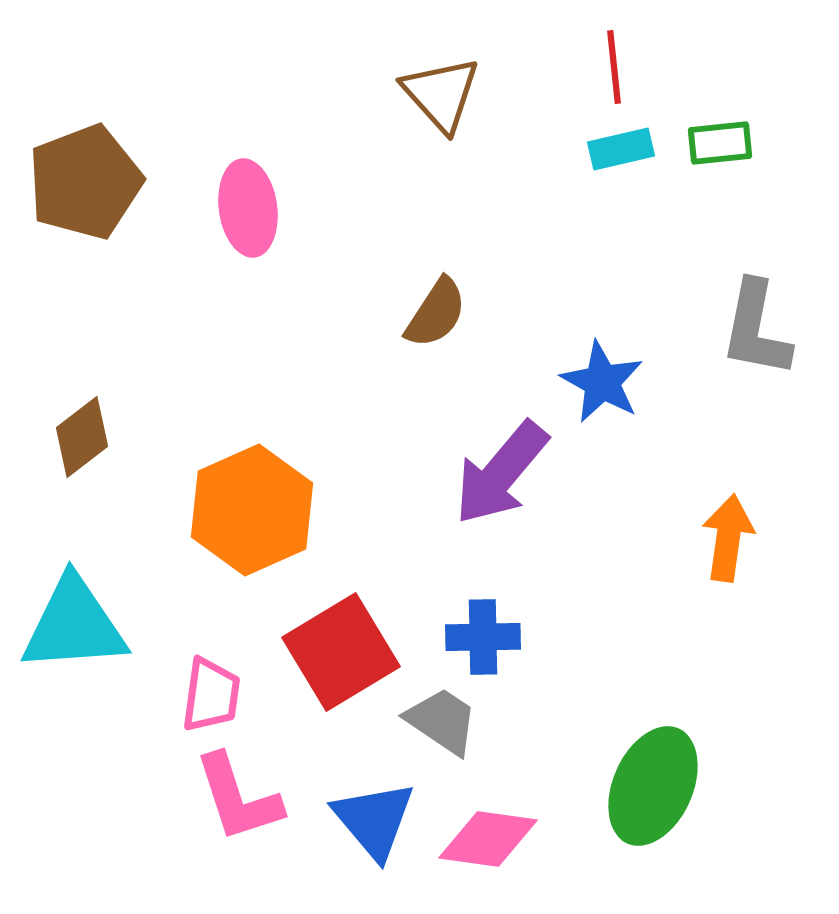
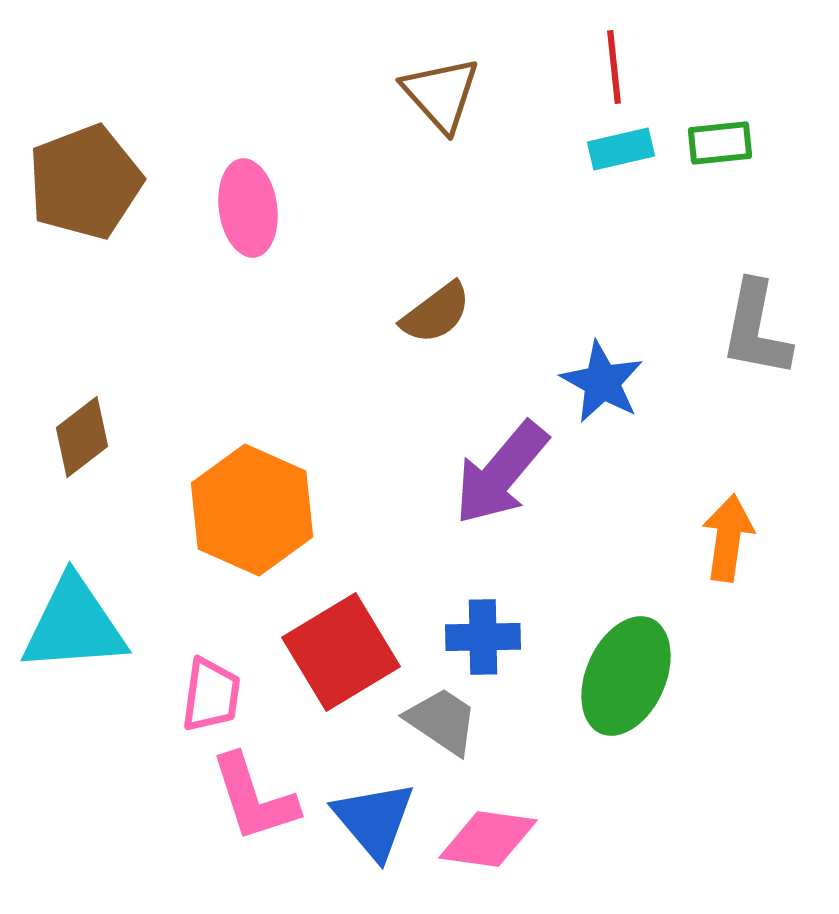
brown semicircle: rotated 20 degrees clockwise
orange hexagon: rotated 12 degrees counterclockwise
green ellipse: moved 27 px left, 110 px up
pink L-shape: moved 16 px right
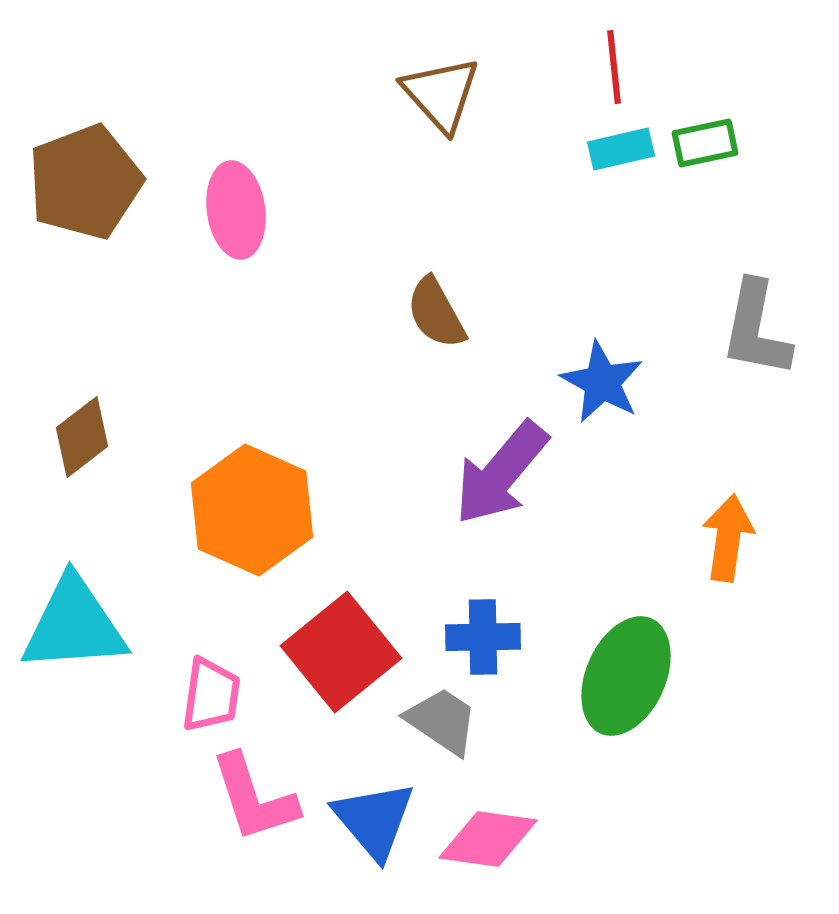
green rectangle: moved 15 px left; rotated 6 degrees counterclockwise
pink ellipse: moved 12 px left, 2 px down
brown semicircle: rotated 98 degrees clockwise
red square: rotated 8 degrees counterclockwise
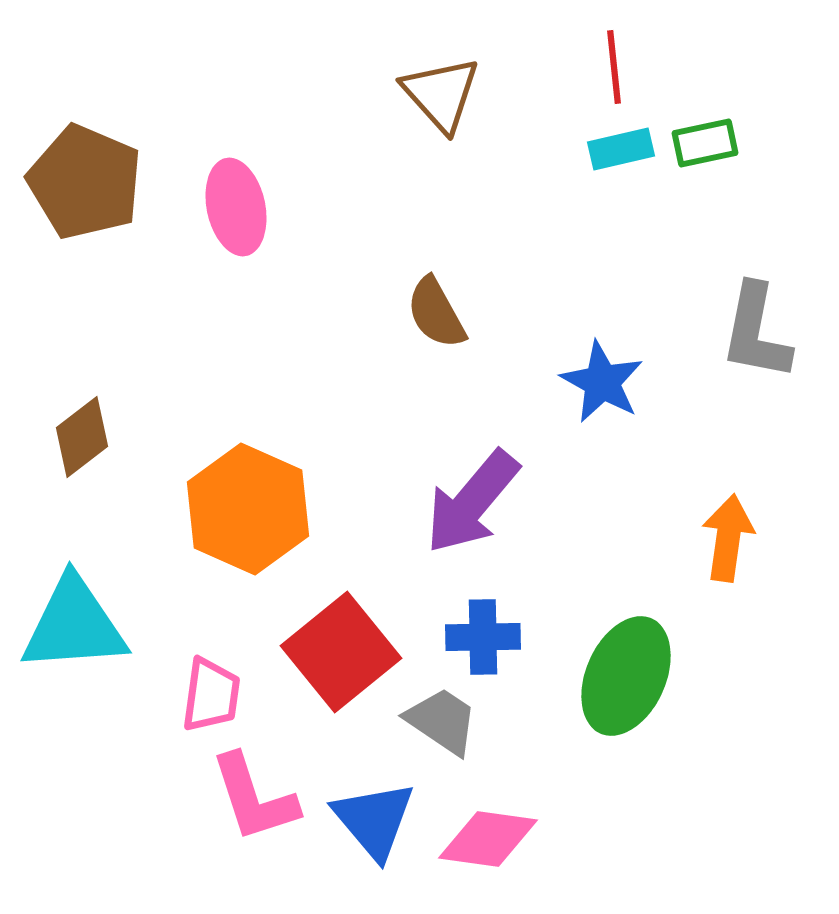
brown pentagon: rotated 28 degrees counterclockwise
pink ellipse: moved 3 px up; rotated 4 degrees counterclockwise
gray L-shape: moved 3 px down
purple arrow: moved 29 px left, 29 px down
orange hexagon: moved 4 px left, 1 px up
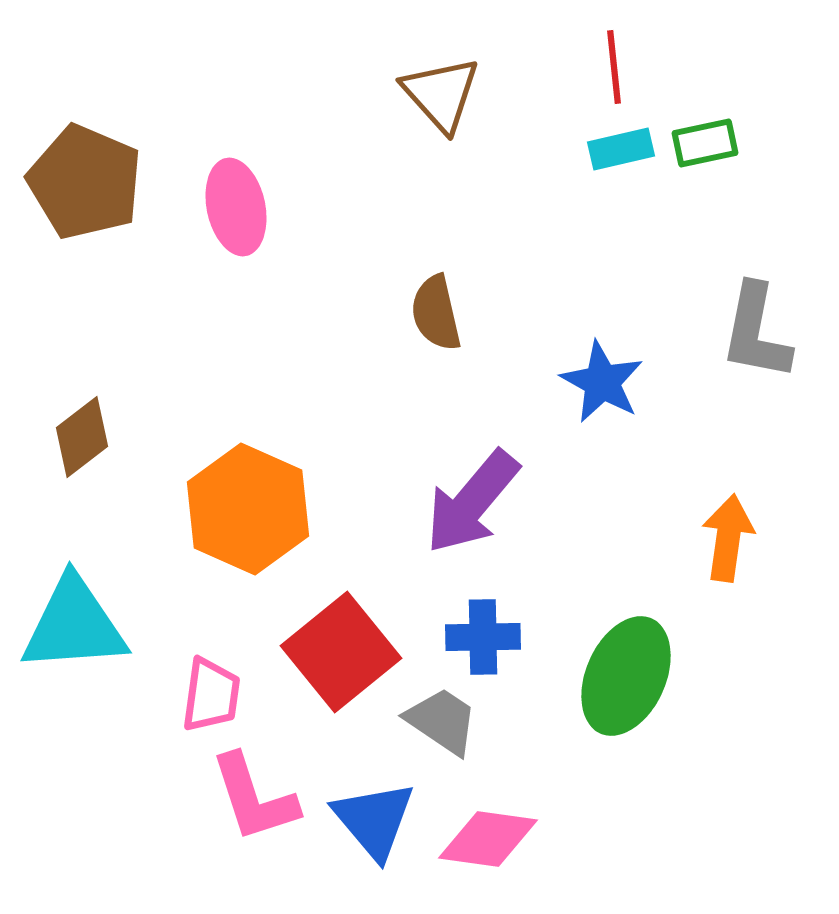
brown semicircle: rotated 16 degrees clockwise
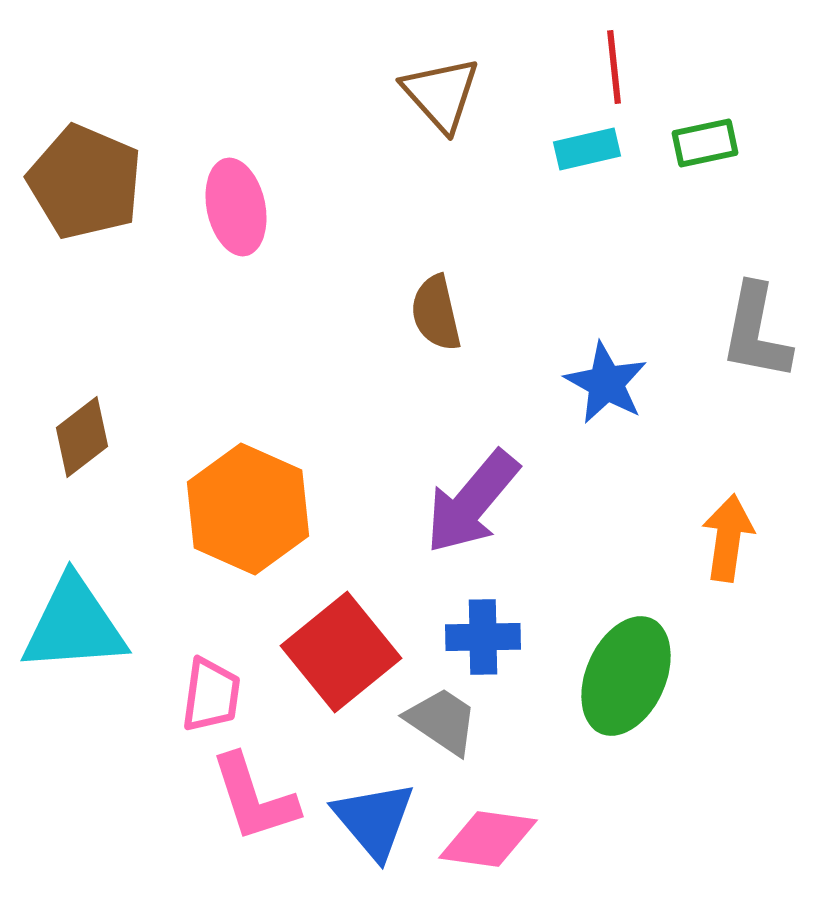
cyan rectangle: moved 34 px left
blue star: moved 4 px right, 1 px down
